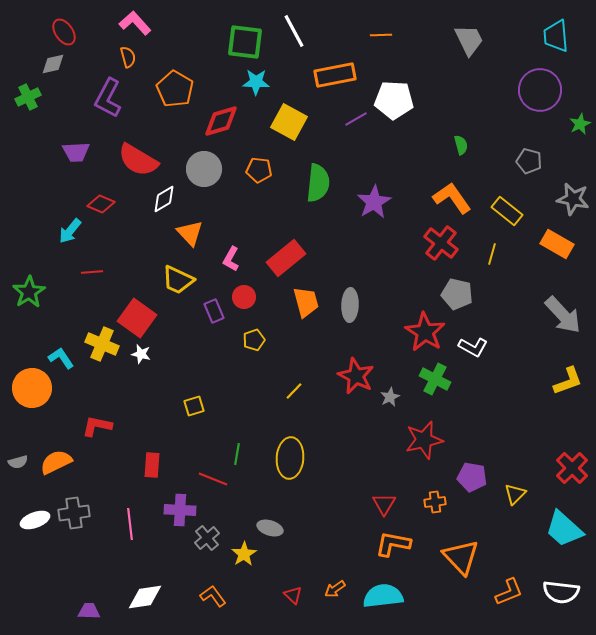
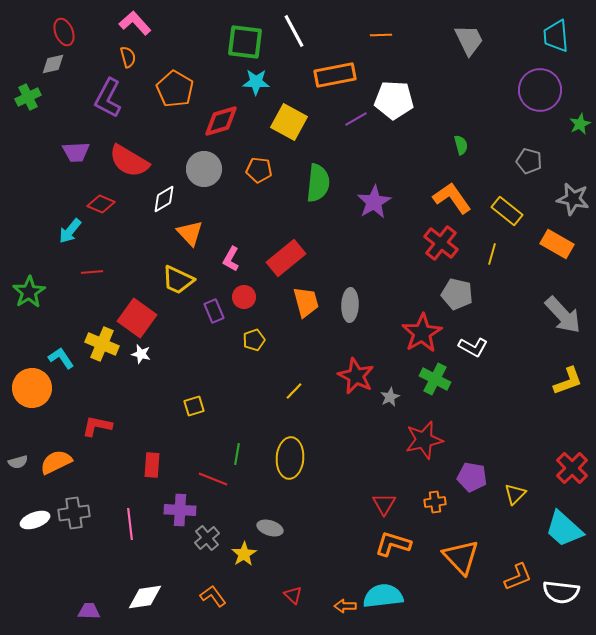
red ellipse at (64, 32): rotated 12 degrees clockwise
red semicircle at (138, 160): moved 9 px left, 1 px down
red star at (425, 332): moved 3 px left, 1 px down; rotated 9 degrees clockwise
orange L-shape at (393, 544): rotated 6 degrees clockwise
orange arrow at (335, 589): moved 10 px right, 17 px down; rotated 35 degrees clockwise
orange L-shape at (509, 592): moved 9 px right, 15 px up
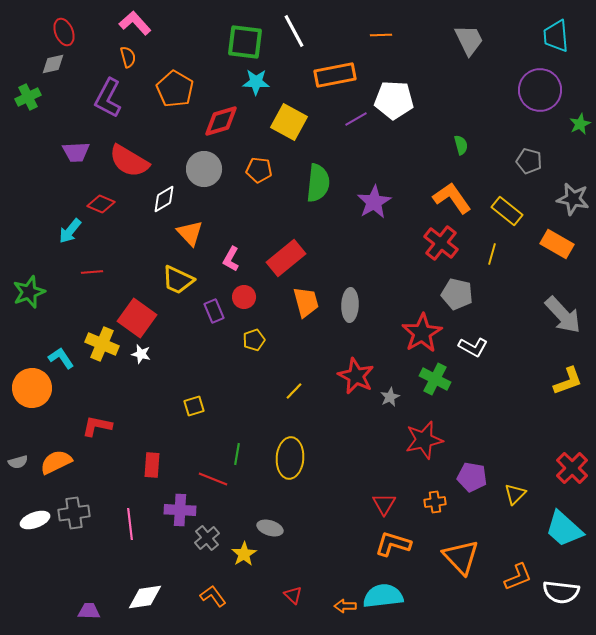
green star at (29, 292): rotated 12 degrees clockwise
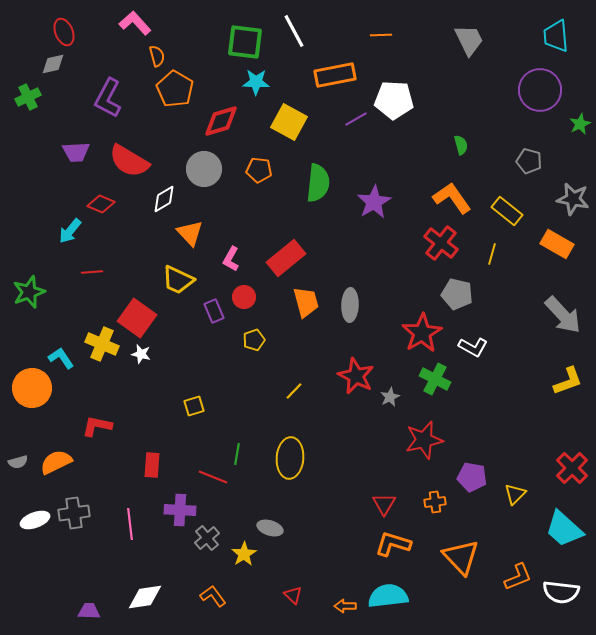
orange semicircle at (128, 57): moved 29 px right, 1 px up
red line at (213, 479): moved 2 px up
cyan semicircle at (383, 596): moved 5 px right
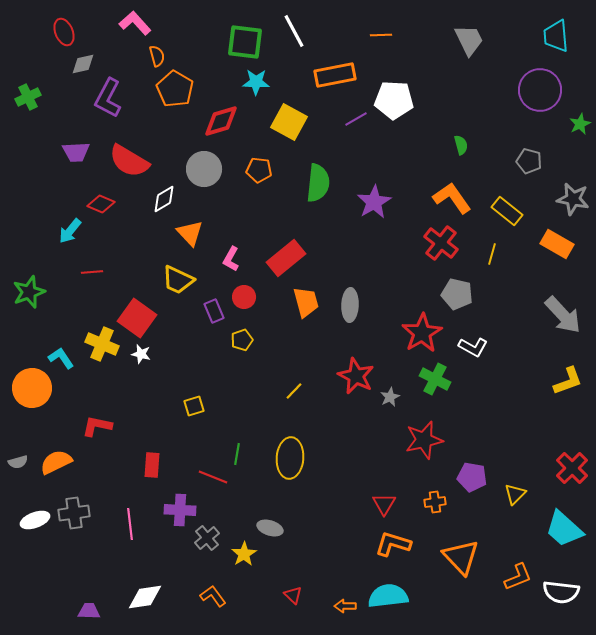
gray diamond at (53, 64): moved 30 px right
yellow pentagon at (254, 340): moved 12 px left
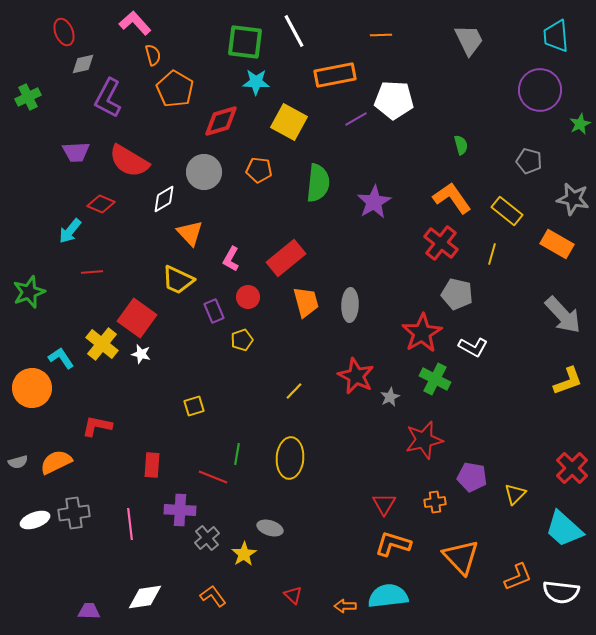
orange semicircle at (157, 56): moved 4 px left, 1 px up
gray circle at (204, 169): moved 3 px down
red circle at (244, 297): moved 4 px right
yellow cross at (102, 344): rotated 16 degrees clockwise
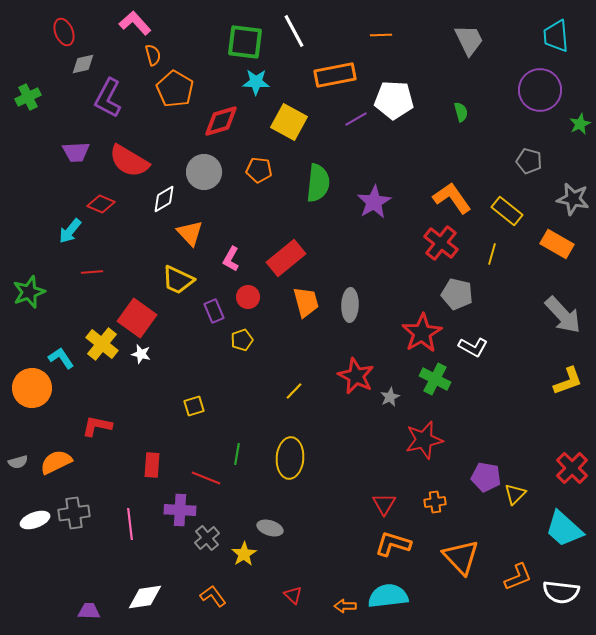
green semicircle at (461, 145): moved 33 px up
red line at (213, 477): moved 7 px left, 1 px down
purple pentagon at (472, 477): moved 14 px right
